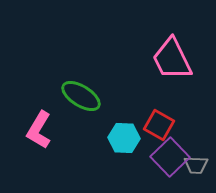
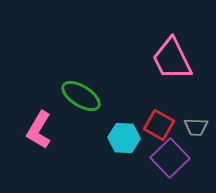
purple square: moved 1 px down
gray trapezoid: moved 38 px up
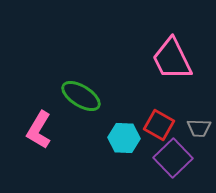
gray trapezoid: moved 3 px right, 1 px down
purple square: moved 3 px right
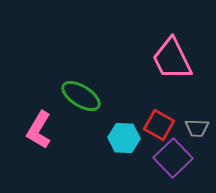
gray trapezoid: moved 2 px left
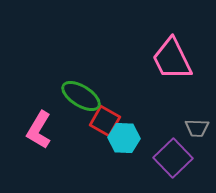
red square: moved 54 px left, 4 px up
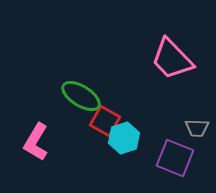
pink trapezoid: rotated 18 degrees counterclockwise
pink L-shape: moved 3 px left, 12 px down
cyan hexagon: rotated 20 degrees counterclockwise
purple square: moved 2 px right; rotated 24 degrees counterclockwise
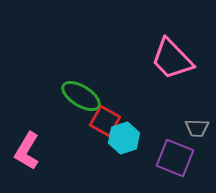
pink L-shape: moved 9 px left, 9 px down
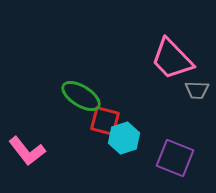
red square: rotated 16 degrees counterclockwise
gray trapezoid: moved 38 px up
pink L-shape: rotated 69 degrees counterclockwise
